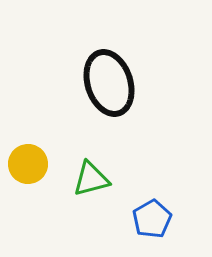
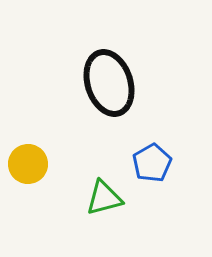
green triangle: moved 13 px right, 19 px down
blue pentagon: moved 56 px up
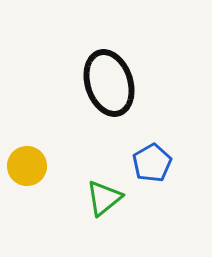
yellow circle: moved 1 px left, 2 px down
green triangle: rotated 24 degrees counterclockwise
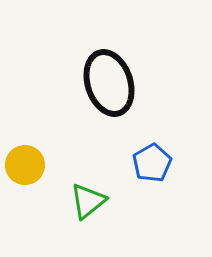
yellow circle: moved 2 px left, 1 px up
green triangle: moved 16 px left, 3 px down
